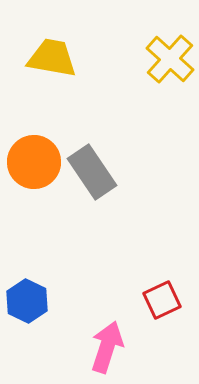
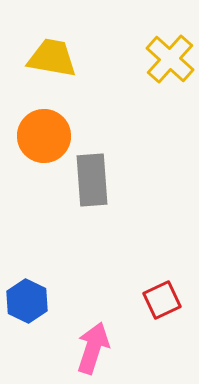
orange circle: moved 10 px right, 26 px up
gray rectangle: moved 8 px down; rotated 30 degrees clockwise
pink arrow: moved 14 px left, 1 px down
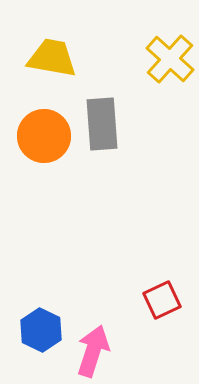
gray rectangle: moved 10 px right, 56 px up
blue hexagon: moved 14 px right, 29 px down
pink arrow: moved 3 px down
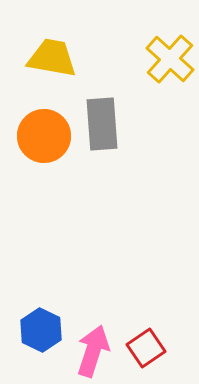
red square: moved 16 px left, 48 px down; rotated 9 degrees counterclockwise
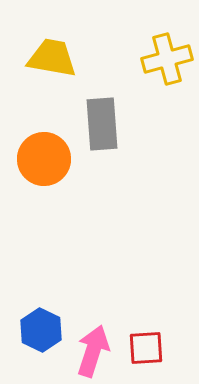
yellow cross: moved 3 px left; rotated 33 degrees clockwise
orange circle: moved 23 px down
red square: rotated 30 degrees clockwise
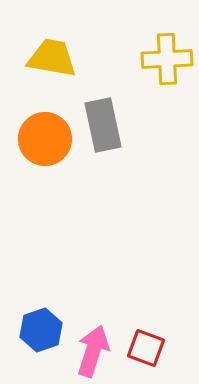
yellow cross: rotated 12 degrees clockwise
gray rectangle: moved 1 px right, 1 px down; rotated 8 degrees counterclockwise
orange circle: moved 1 px right, 20 px up
blue hexagon: rotated 15 degrees clockwise
red square: rotated 24 degrees clockwise
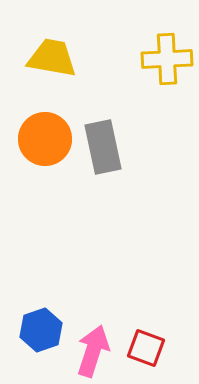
gray rectangle: moved 22 px down
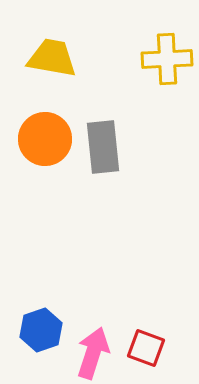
gray rectangle: rotated 6 degrees clockwise
pink arrow: moved 2 px down
